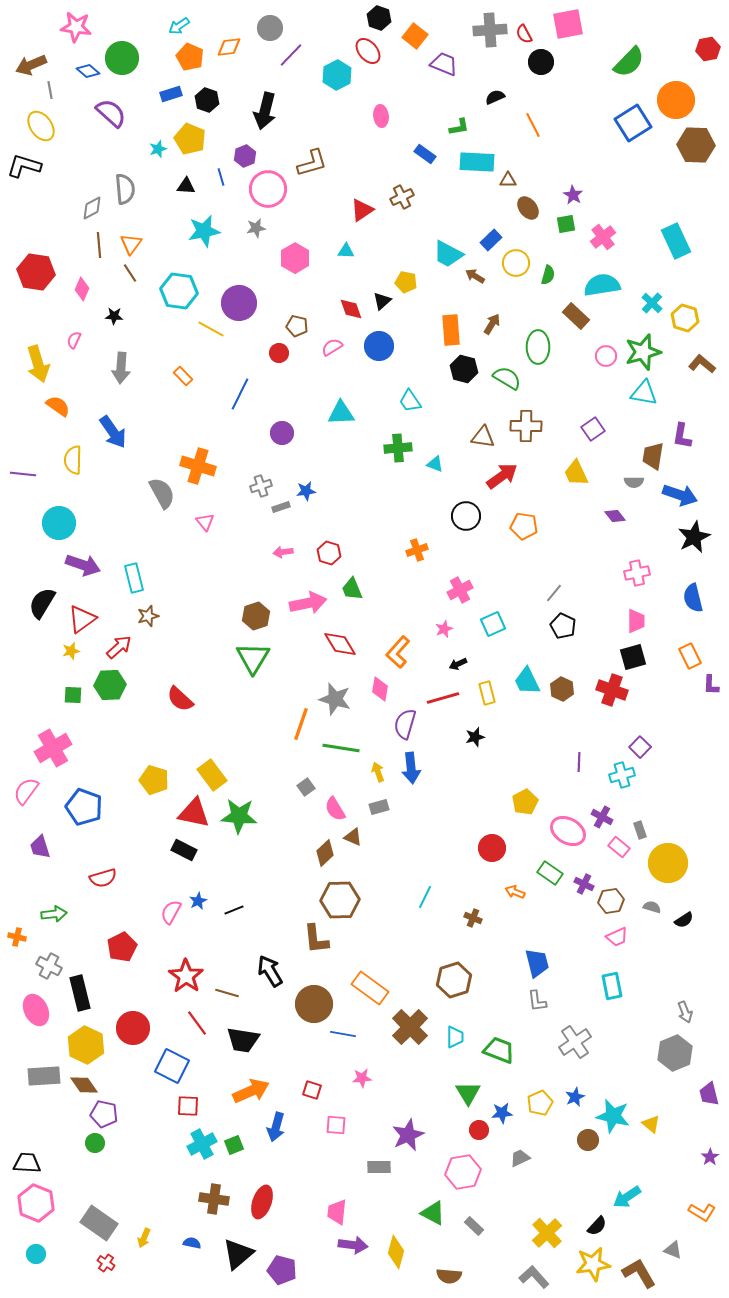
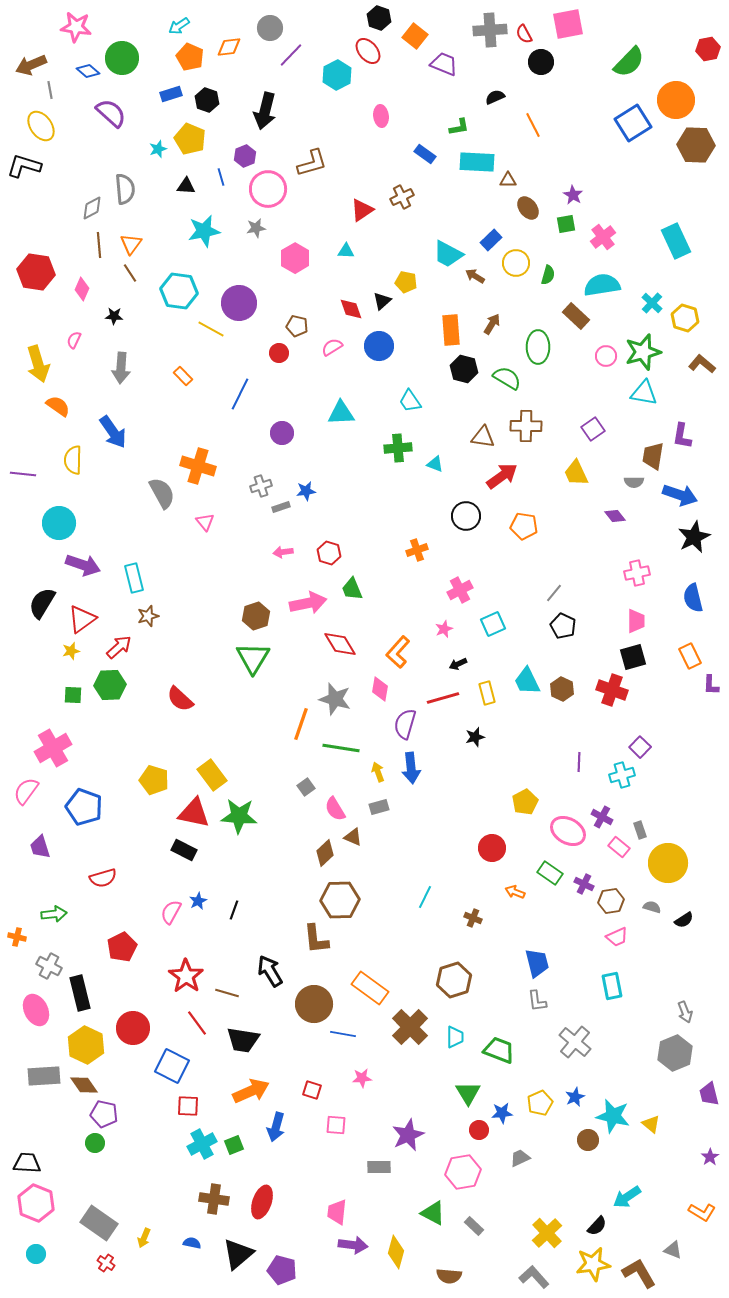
black line at (234, 910): rotated 48 degrees counterclockwise
gray cross at (575, 1042): rotated 16 degrees counterclockwise
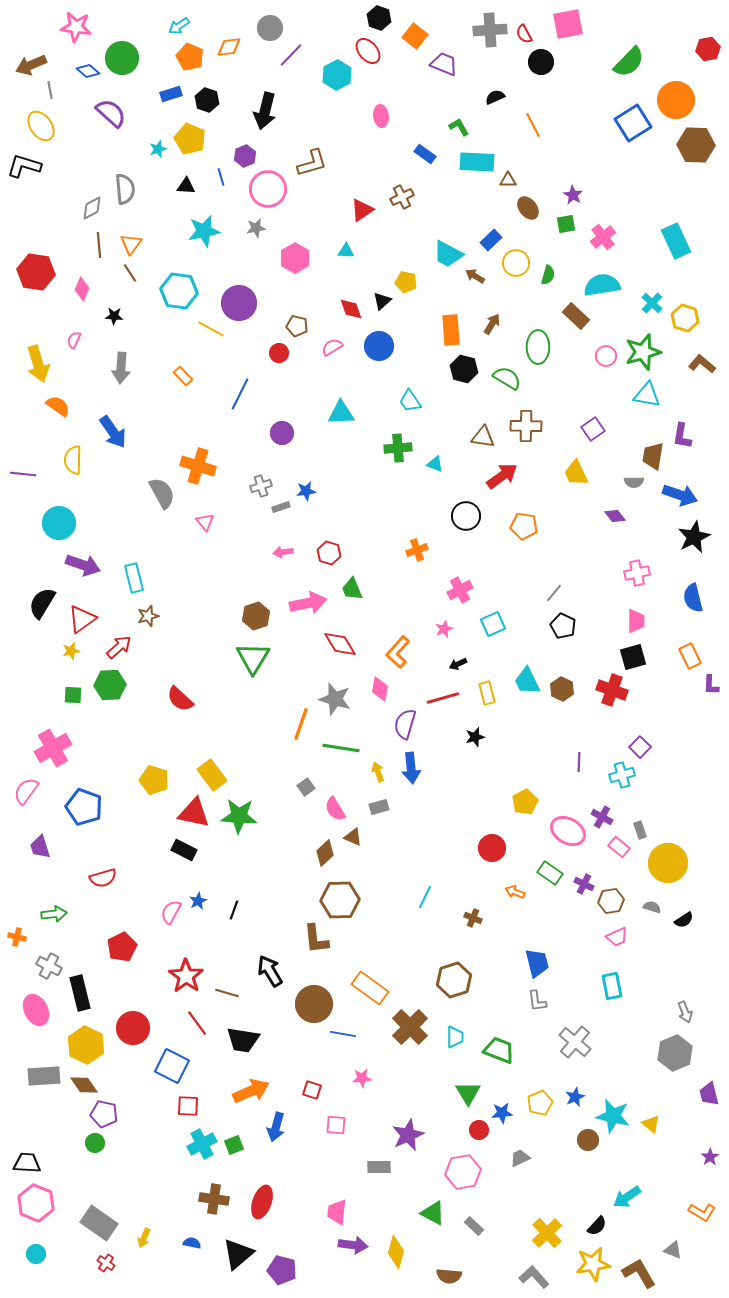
green L-shape at (459, 127): rotated 110 degrees counterclockwise
cyan triangle at (644, 393): moved 3 px right, 2 px down
